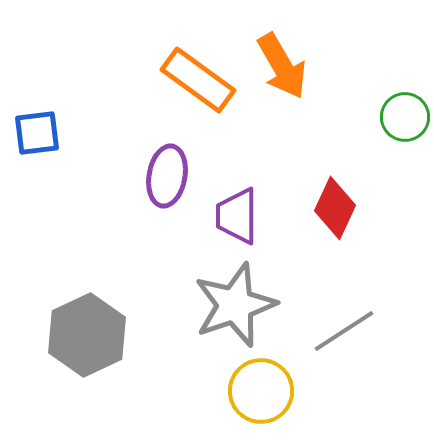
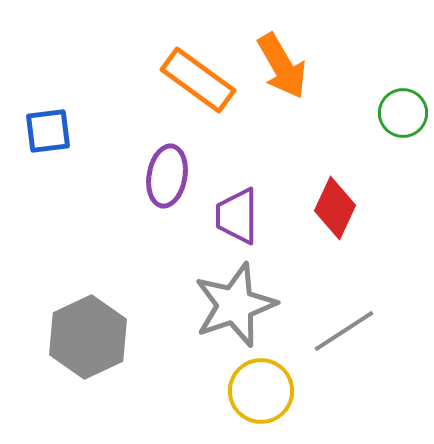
green circle: moved 2 px left, 4 px up
blue square: moved 11 px right, 2 px up
gray hexagon: moved 1 px right, 2 px down
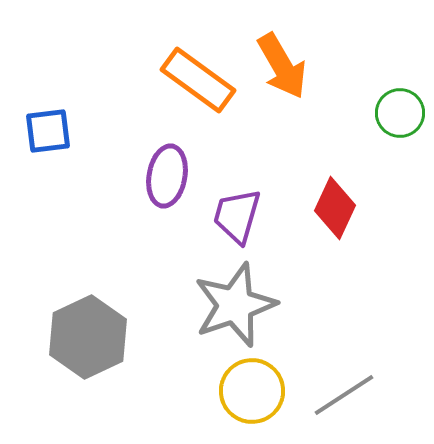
green circle: moved 3 px left
purple trapezoid: rotated 16 degrees clockwise
gray line: moved 64 px down
yellow circle: moved 9 px left
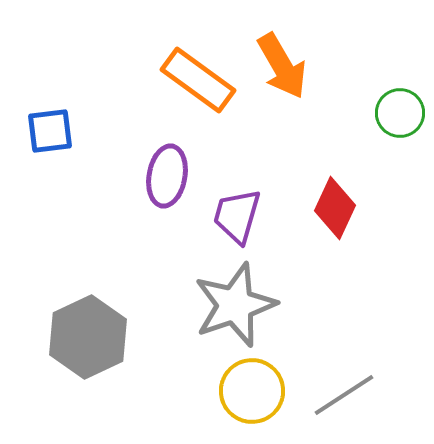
blue square: moved 2 px right
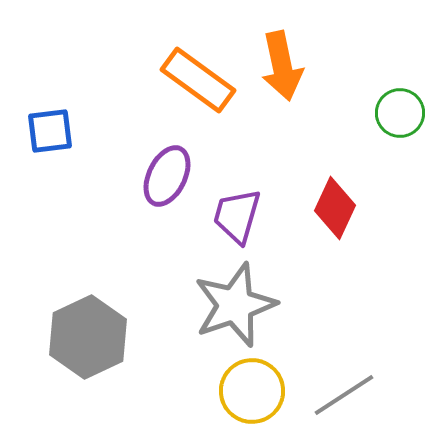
orange arrow: rotated 18 degrees clockwise
purple ellipse: rotated 16 degrees clockwise
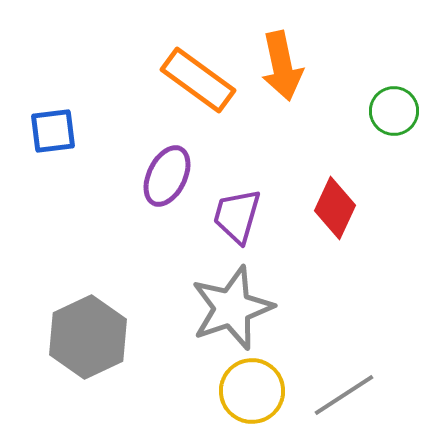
green circle: moved 6 px left, 2 px up
blue square: moved 3 px right
gray star: moved 3 px left, 3 px down
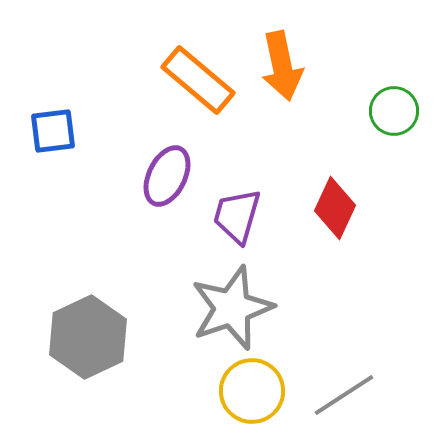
orange rectangle: rotated 4 degrees clockwise
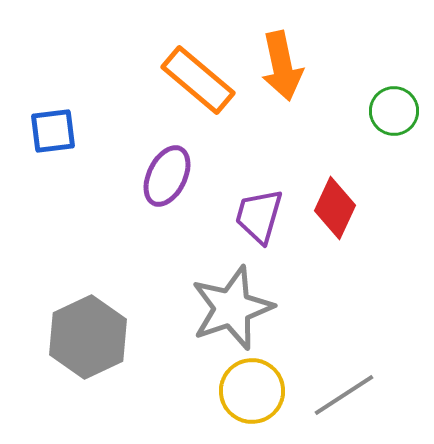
purple trapezoid: moved 22 px right
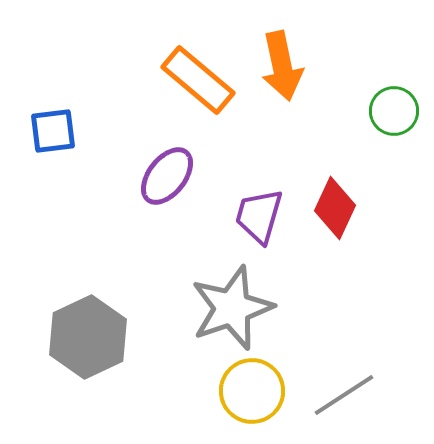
purple ellipse: rotated 12 degrees clockwise
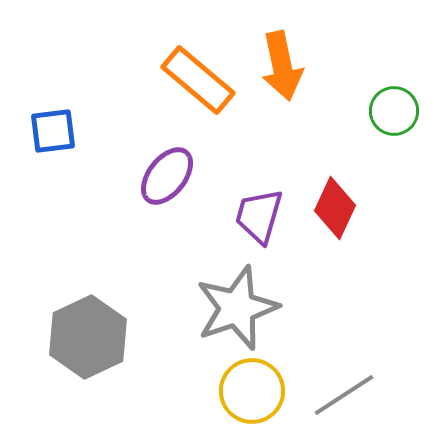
gray star: moved 5 px right
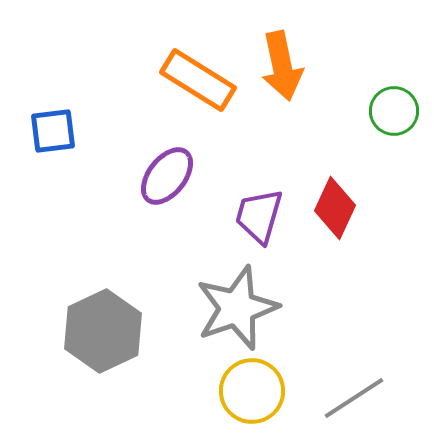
orange rectangle: rotated 8 degrees counterclockwise
gray hexagon: moved 15 px right, 6 px up
gray line: moved 10 px right, 3 px down
